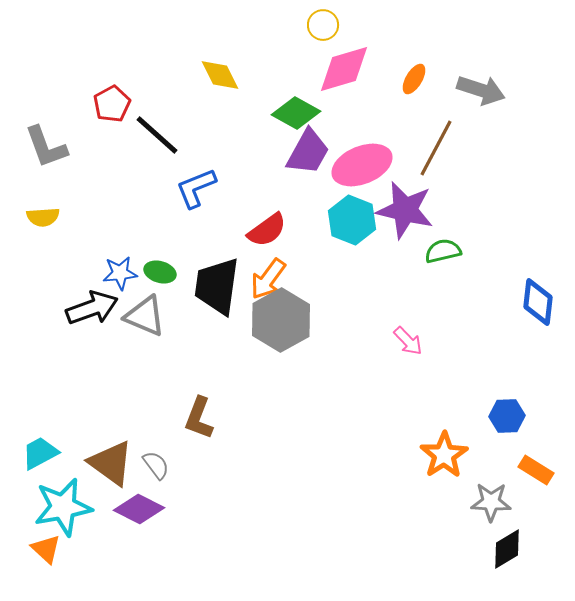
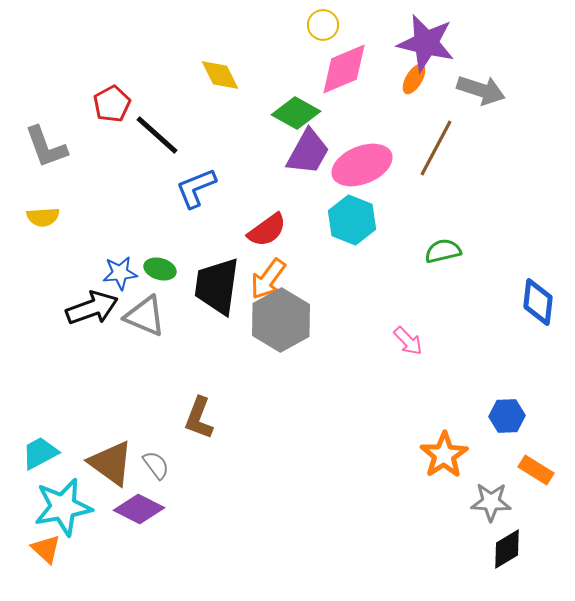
pink diamond: rotated 6 degrees counterclockwise
purple star: moved 21 px right, 167 px up
green ellipse: moved 3 px up
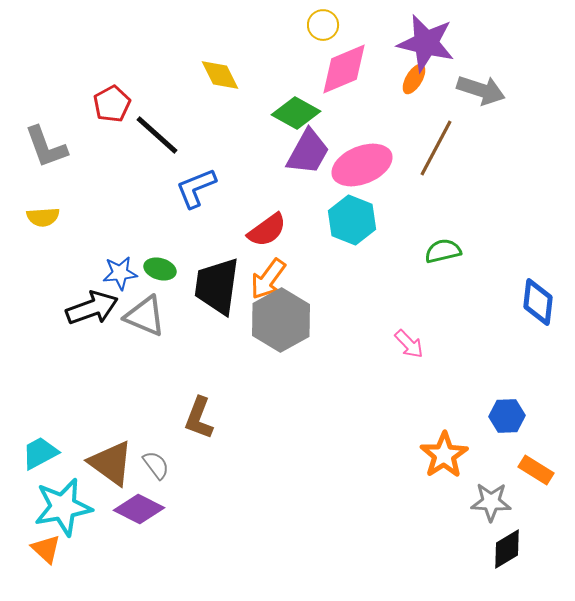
pink arrow: moved 1 px right, 3 px down
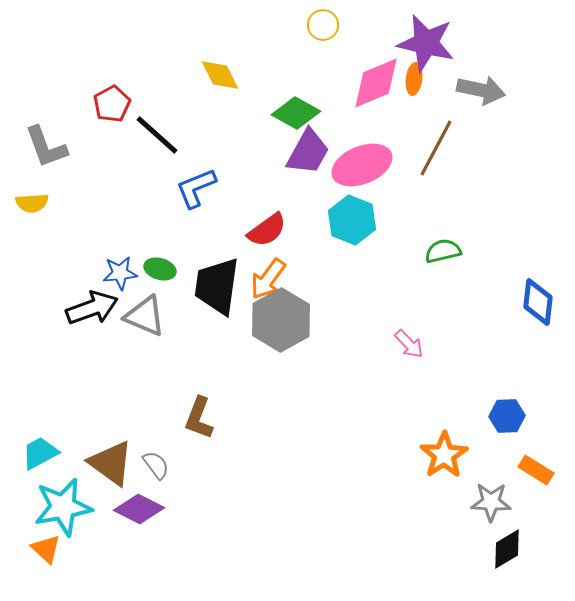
pink diamond: moved 32 px right, 14 px down
orange ellipse: rotated 24 degrees counterclockwise
gray arrow: rotated 6 degrees counterclockwise
yellow semicircle: moved 11 px left, 14 px up
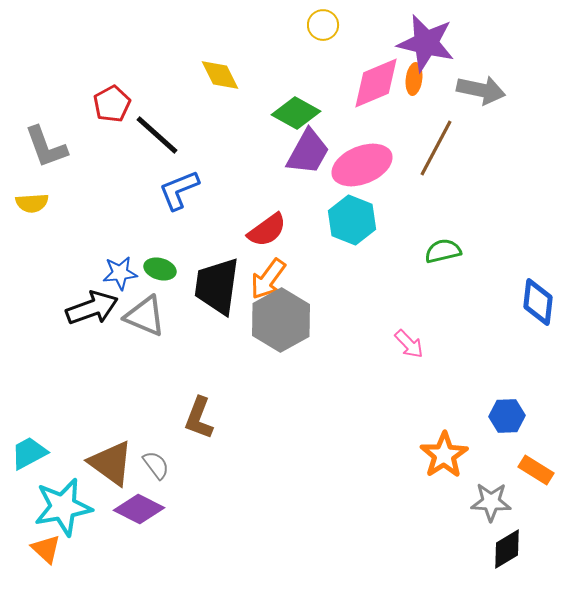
blue L-shape: moved 17 px left, 2 px down
cyan trapezoid: moved 11 px left
